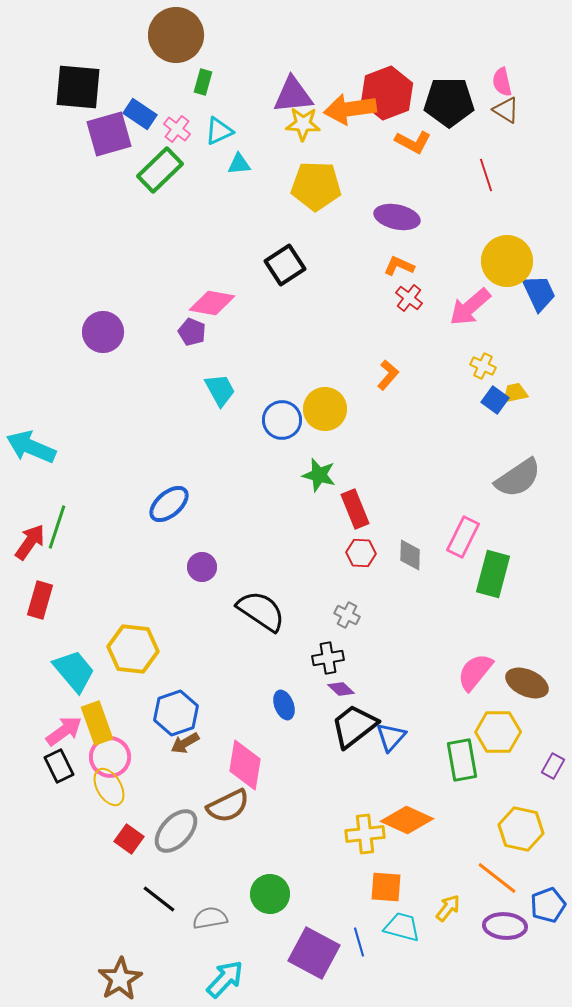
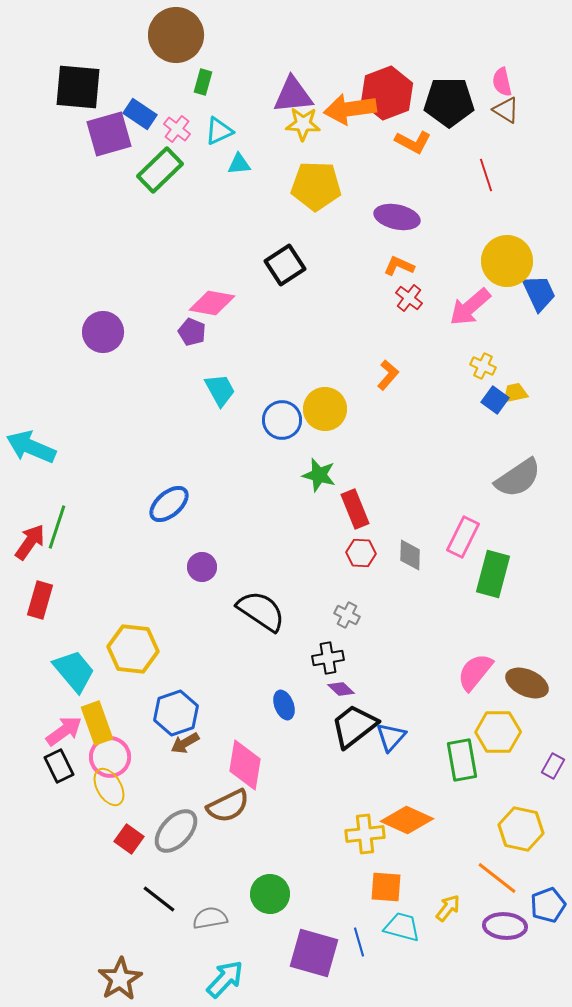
purple square at (314, 953): rotated 12 degrees counterclockwise
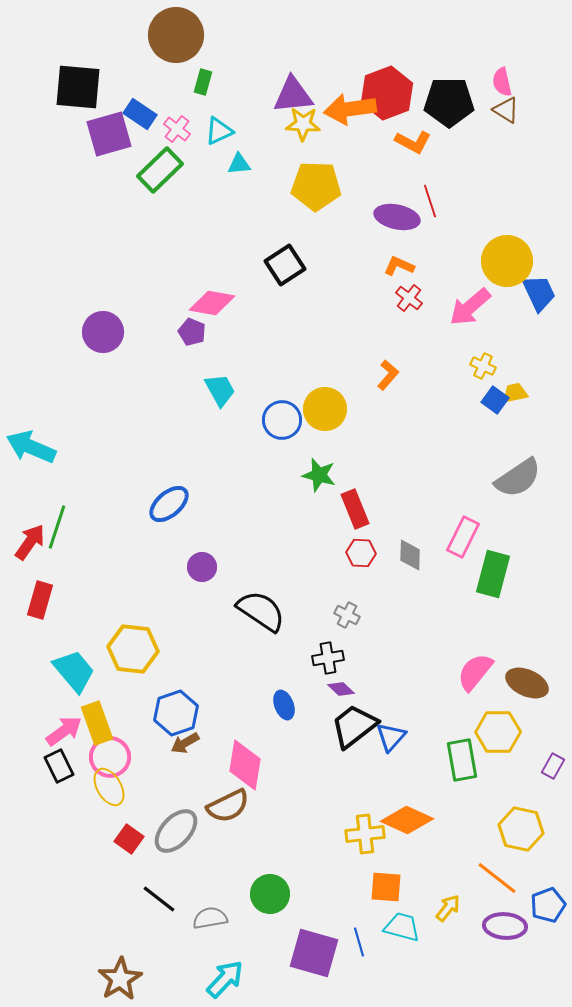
red line at (486, 175): moved 56 px left, 26 px down
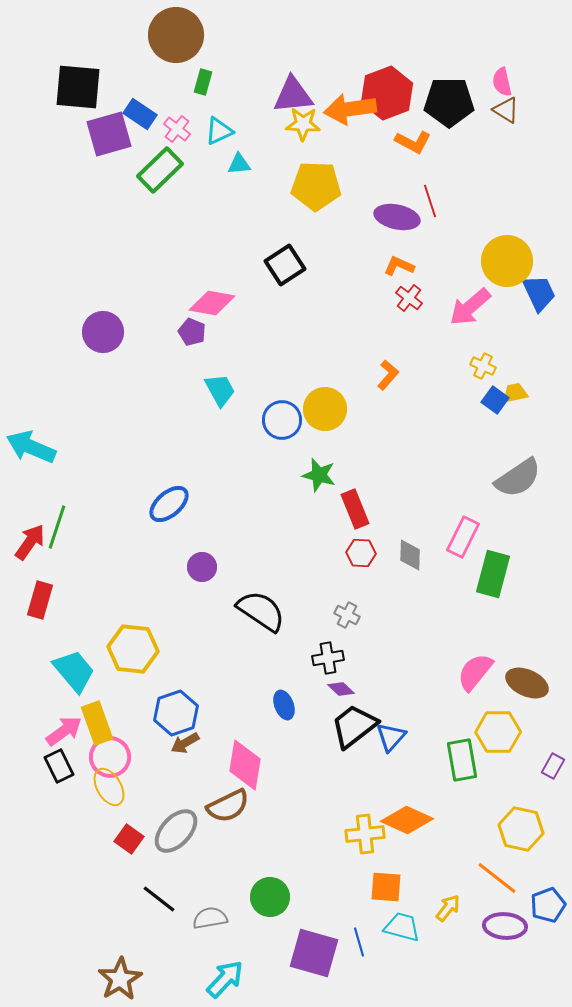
green circle at (270, 894): moved 3 px down
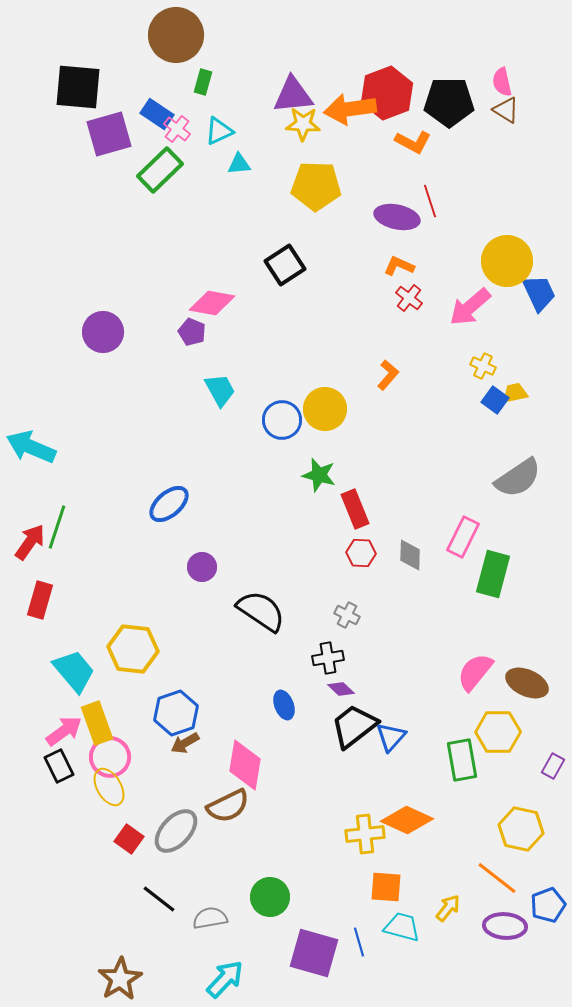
blue rectangle at (140, 114): moved 17 px right
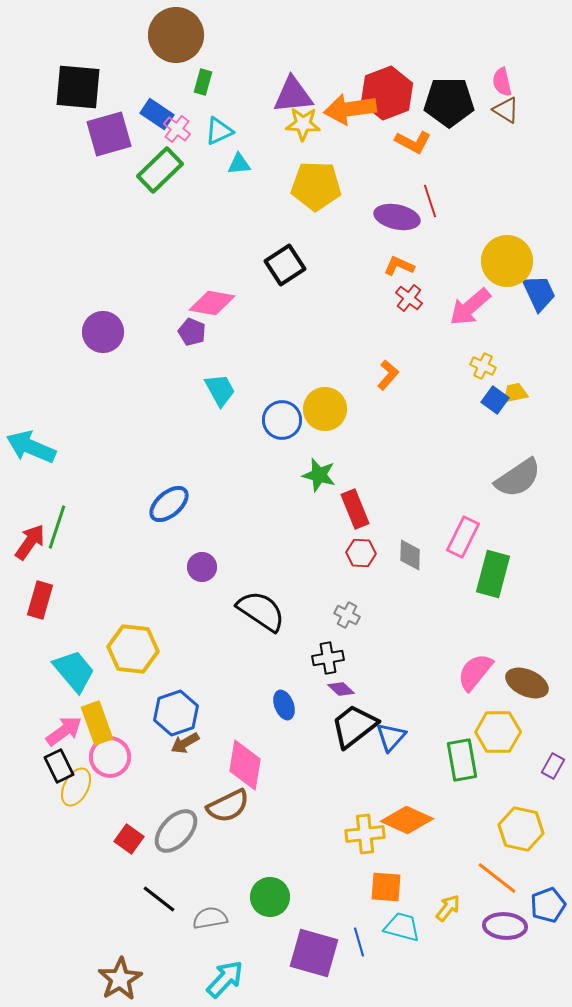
yellow ellipse at (109, 787): moved 33 px left; rotated 57 degrees clockwise
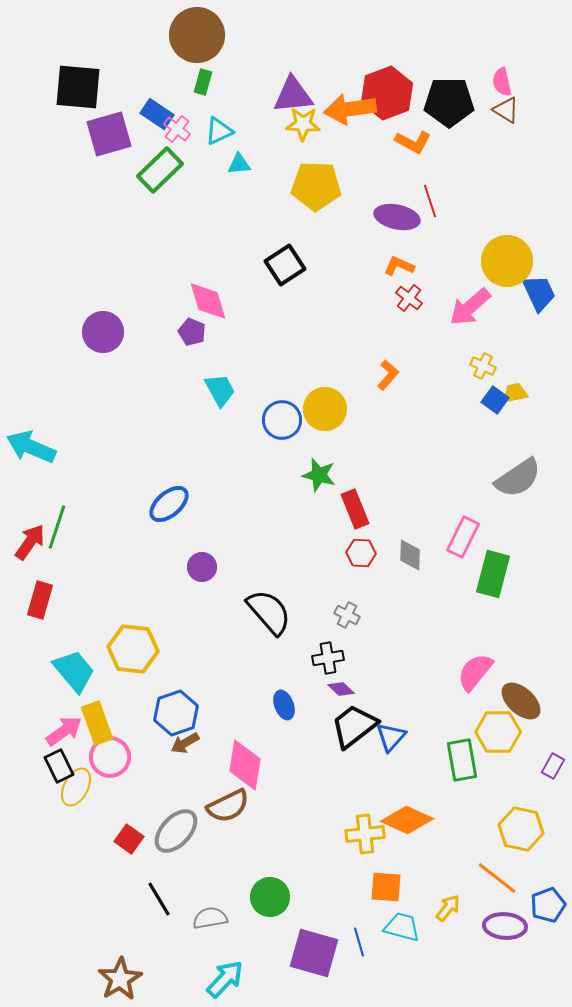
brown circle at (176, 35): moved 21 px right
pink diamond at (212, 303): moved 4 px left, 2 px up; rotated 63 degrees clockwise
black semicircle at (261, 611): moved 8 px right, 1 px down; rotated 15 degrees clockwise
brown ellipse at (527, 683): moved 6 px left, 18 px down; rotated 18 degrees clockwise
black line at (159, 899): rotated 21 degrees clockwise
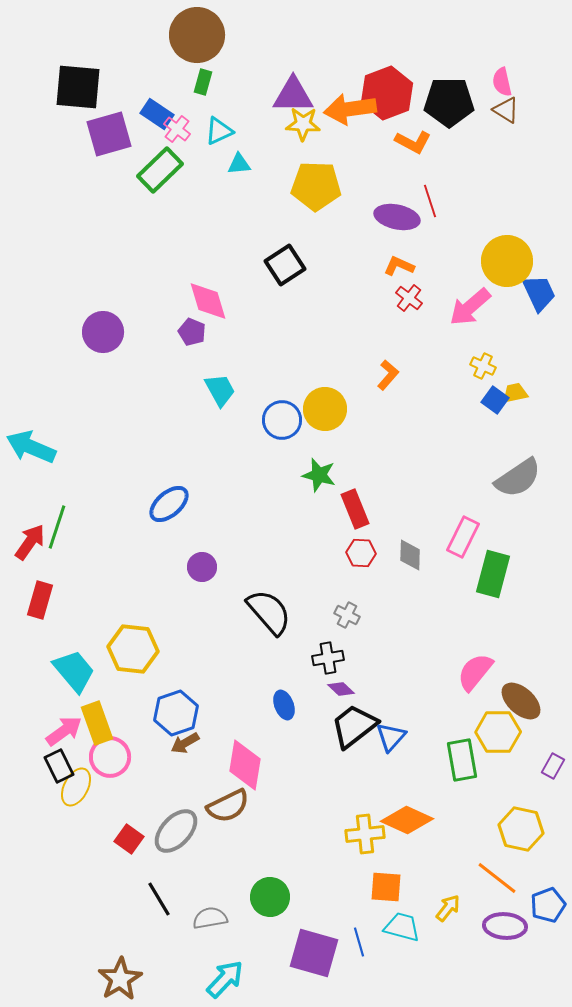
purple triangle at (293, 95): rotated 6 degrees clockwise
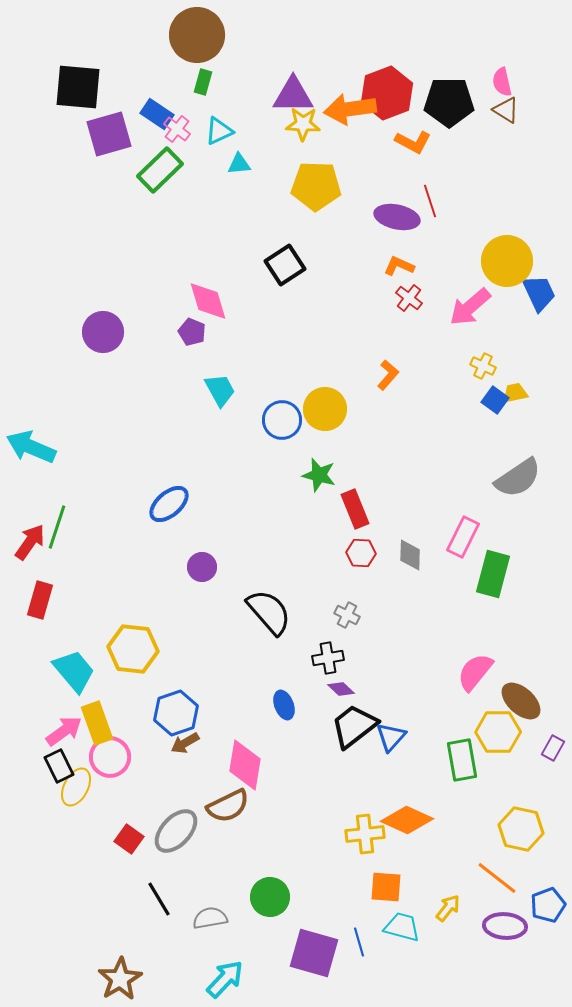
purple rectangle at (553, 766): moved 18 px up
